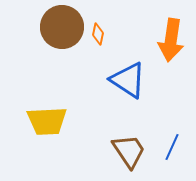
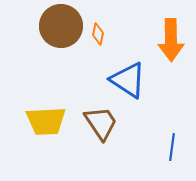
brown circle: moved 1 px left, 1 px up
orange arrow: rotated 9 degrees counterclockwise
yellow trapezoid: moved 1 px left
blue line: rotated 16 degrees counterclockwise
brown trapezoid: moved 28 px left, 28 px up
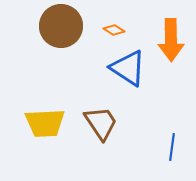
orange diamond: moved 16 px right, 4 px up; rotated 70 degrees counterclockwise
blue triangle: moved 12 px up
yellow trapezoid: moved 1 px left, 2 px down
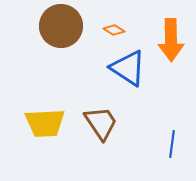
blue line: moved 3 px up
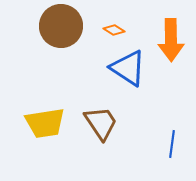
yellow trapezoid: rotated 6 degrees counterclockwise
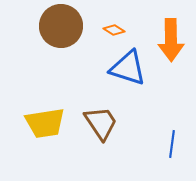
blue triangle: rotated 15 degrees counterclockwise
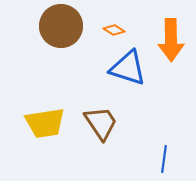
blue line: moved 8 px left, 15 px down
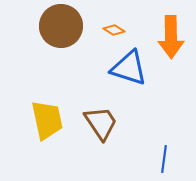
orange arrow: moved 3 px up
blue triangle: moved 1 px right
yellow trapezoid: moved 2 px right, 3 px up; rotated 93 degrees counterclockwise
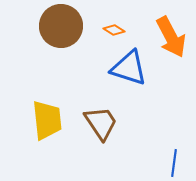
orange arrow: rotated 27 degrees counterclockwise
yellow trapezoid: rotated 6 degrees clockwise
blue line: moved 10 px right, 4 px down
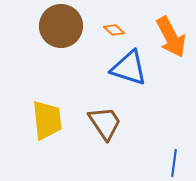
orange diamond: rotated 10 degrees clockwise
brown trapezoid: moved 4 px right
